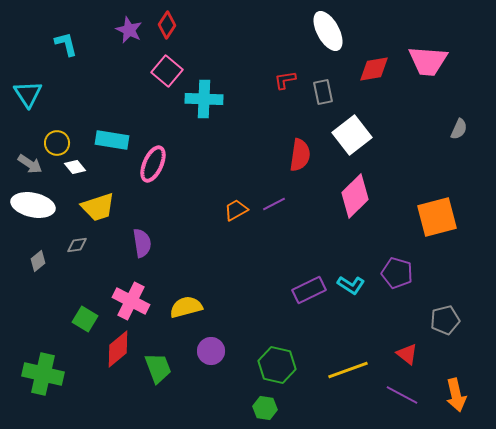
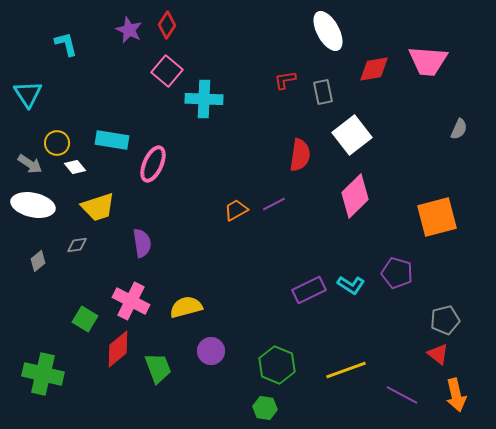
red triangle at (407, 354): moved 31 px right
green hexagon at (277, 365): rotated 9 degrees clockwise
yellow line at (348, 370): moved 2 px left
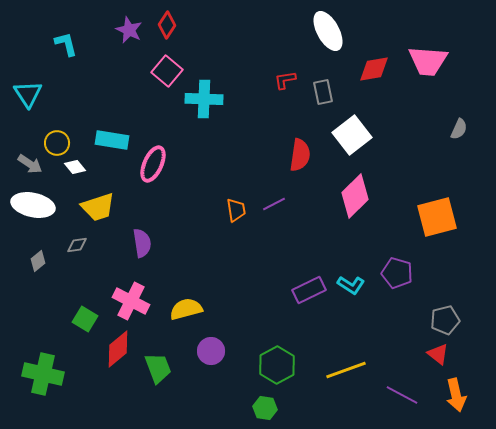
orange trapezoid at (236, 210): rotated 110 degrees clockwise
yellow semicircle at (186, 307): moved 2 px down
green hexagon at (277, 365): rotated 9 degrees clockwise
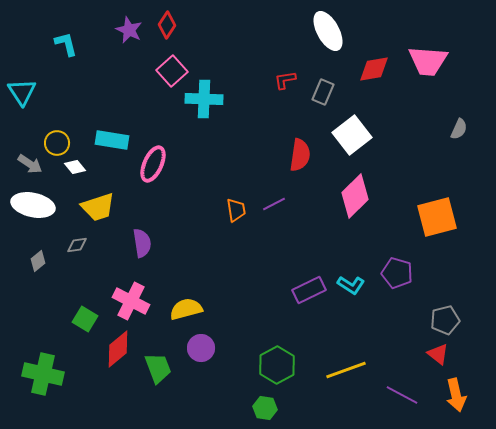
pink square at (167, 71): moved 5 px right; rotated 8 degrees clockwise
gray rectangle at (323, 92): rotated 35 degrees clockwise
cyan triangle at (28, 94): moved 6 px left, 2 px up
purple circle at (211, 351): moved 10 px left, 3 px up
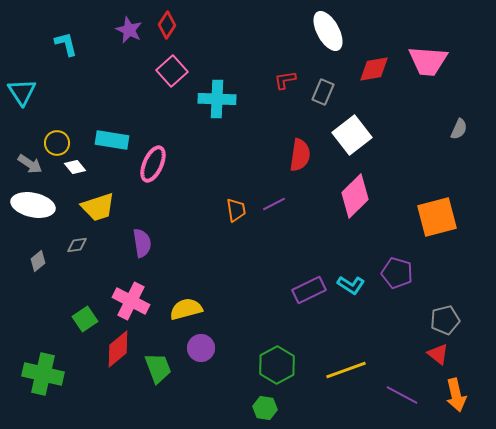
cyan cross at (204, 99): moved 13 px right
green square at (85, 319): rotated 25 degrees clockwise
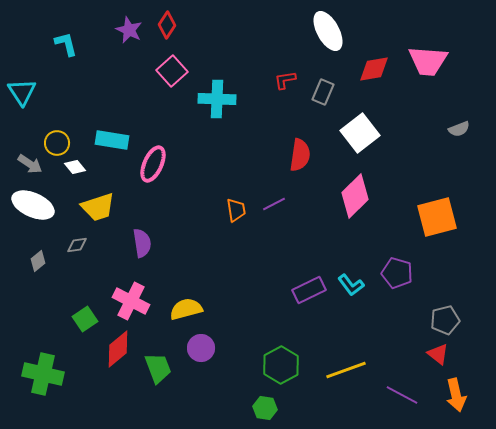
gray semicircle at (459, 129): rotated 45 degrees clockwise
white square at (352, 135): moved 8 px right, 2 px up
white ellipse at (33, 205): rotated 12 degrees clockwise
cyan L-shape at (351, 285): rotated 20 degrees clockwise
green hexagon at (277, 365): moved 4 px right
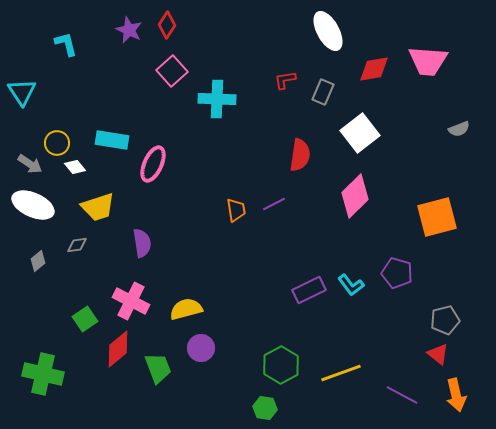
yellow line at (346, 370): moved 5 px left, 3 px down
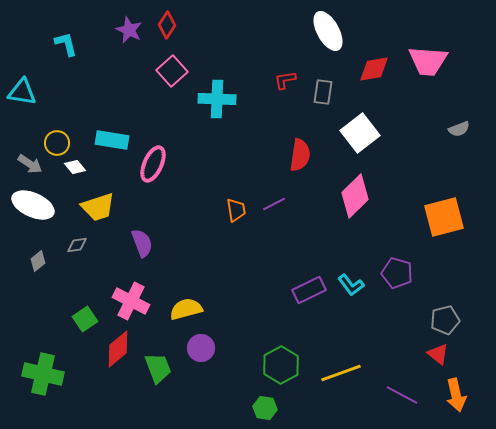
cyan triangle at (22, 92): rotated 48 degrees counterclockwise
gray rectangle at (323, 92): rotated 15 degrees counterclockwise
orange square at (437, 217): moved 7 px right
purple semicircle at (142, 243): rotated 12 degrees counterclockwise
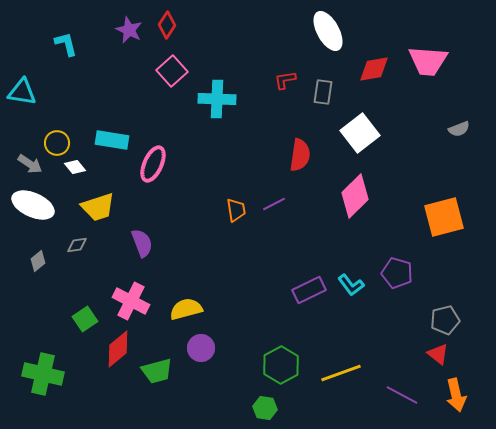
green trapezoid at (158, 368): moved 1 px left, 3 px down; rotated 96 degrees clockwise
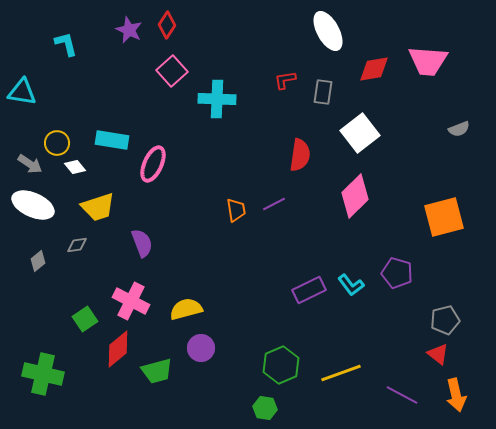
green hexagon at (281, 365): rotated 6 degrees clockwise
